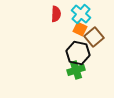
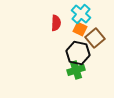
red semicircle: moved 9 px down
brown square: moved 1 px right, 1 px down
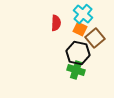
cyan cross: moved 2 px right
green cross: rotated 36 degrees clockwise
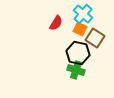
red semicircle: rotated 28 degrees clockwise
brown square: rotated 18 degrees counterclockwise
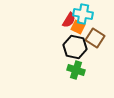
cyan cross: rotated 30 degrees counterclockwise
red semicircle: moved 13 px right, 3 px up
orange square: moved 2 px left, 2 px up
black hexagon: moved 3 px left, 6 px up
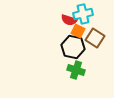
cyan cross: rotated 24 degrees counterclockwise
red semicircle: rotated 77 degrees clockwise
orange square: moved 4 px down
black hexagon: moved 2 px left
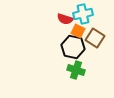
red semicircle: moved 4 px left, 1 px up
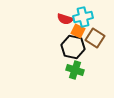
cyan cross: moved 3 px down
green cross: moved 1 px left
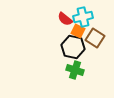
red semicircle: rotated 21 degrees clockwise
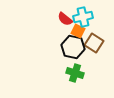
brown square: moved 1 px left, 5 px down
green cross: moved 3 px down
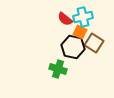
orange square: moved 2 px right, 1 px down
green cross: moved 17 px left, 4 px up
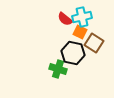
cyan cross: moved 1 px left
black hexagon: moved 6 px down
